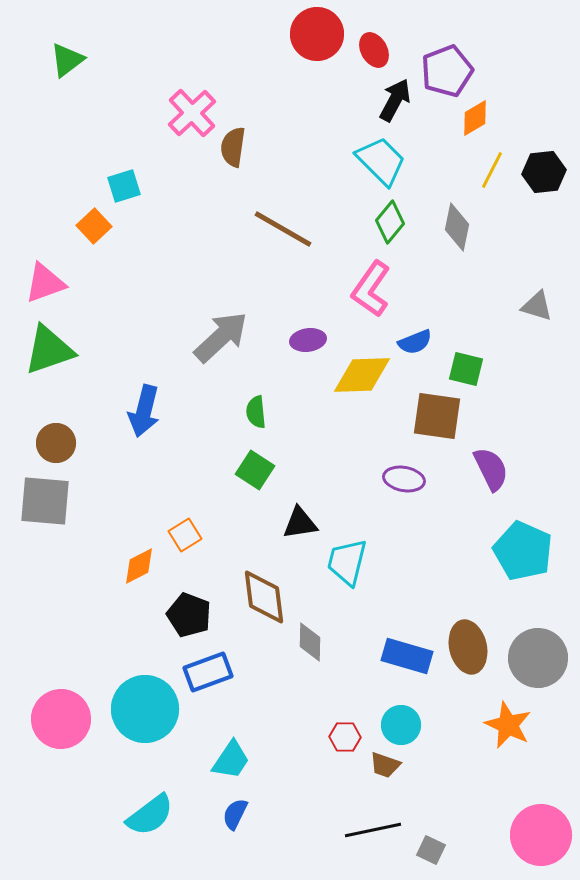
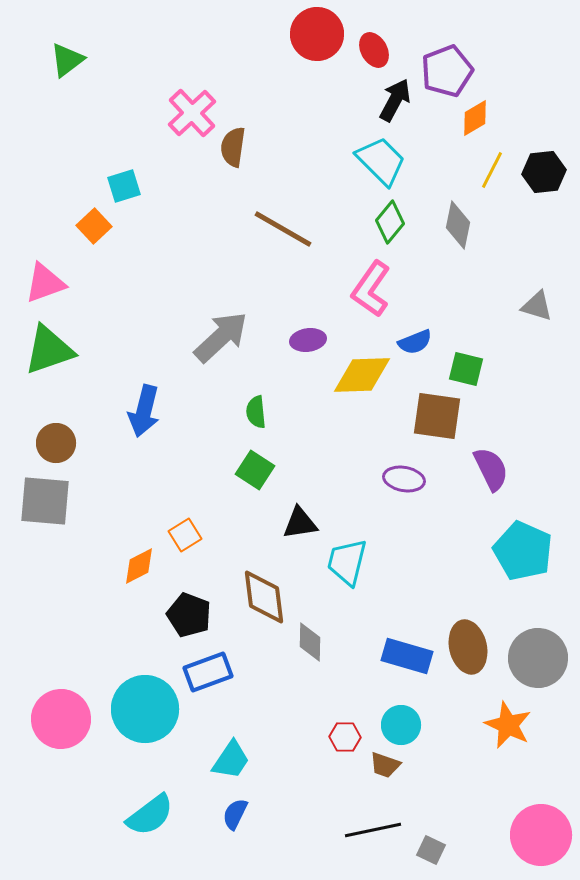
gray diamond at (457, 227): moved 1 px right, 2 px up
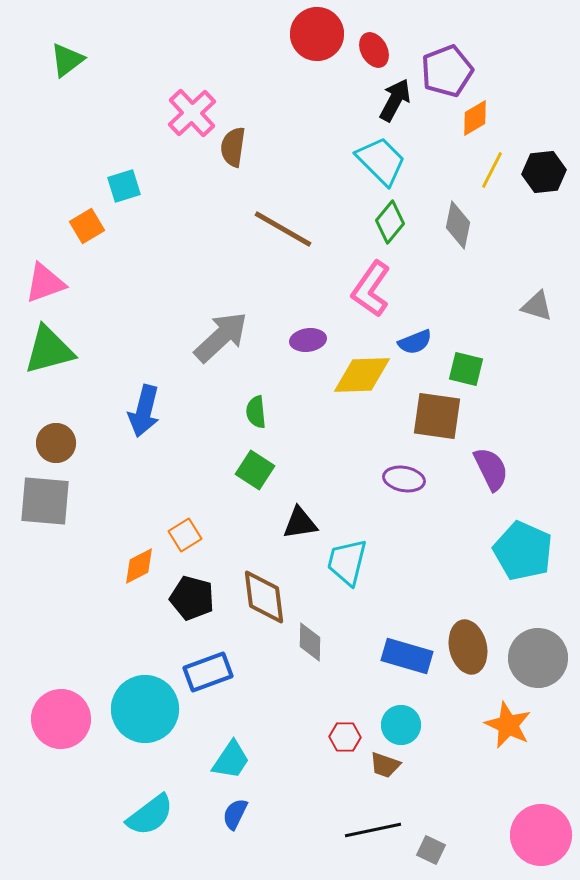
orange square at (94, 226): moved 7 px left; rotated 12 degrees clockwise
green triangle at (49, 350): rotated 4 degrees clockwise
black pentagon at (189, 615): moved 3 px right, 17 px up; rotated 6 degrees counterclockwise
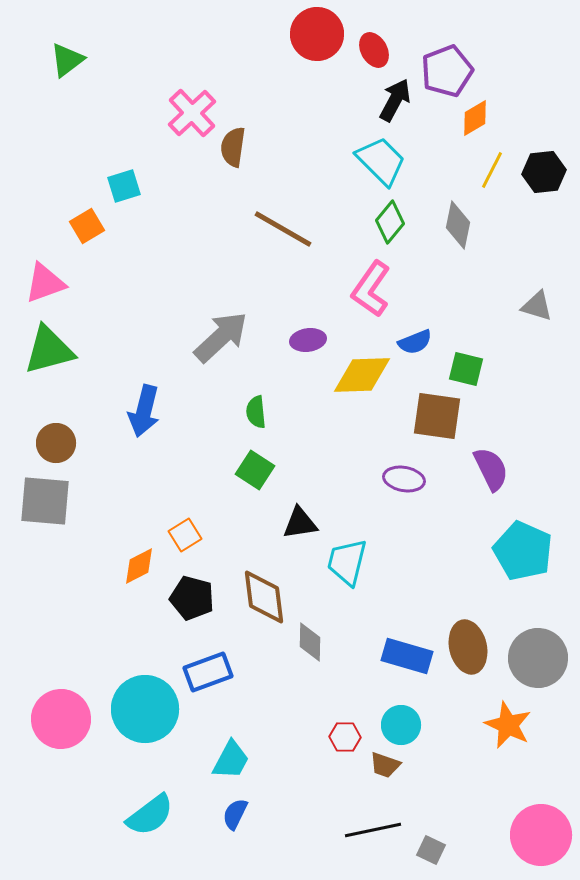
cyan trapezoid at (231, 760): rotated 6 degrees counterclockwise
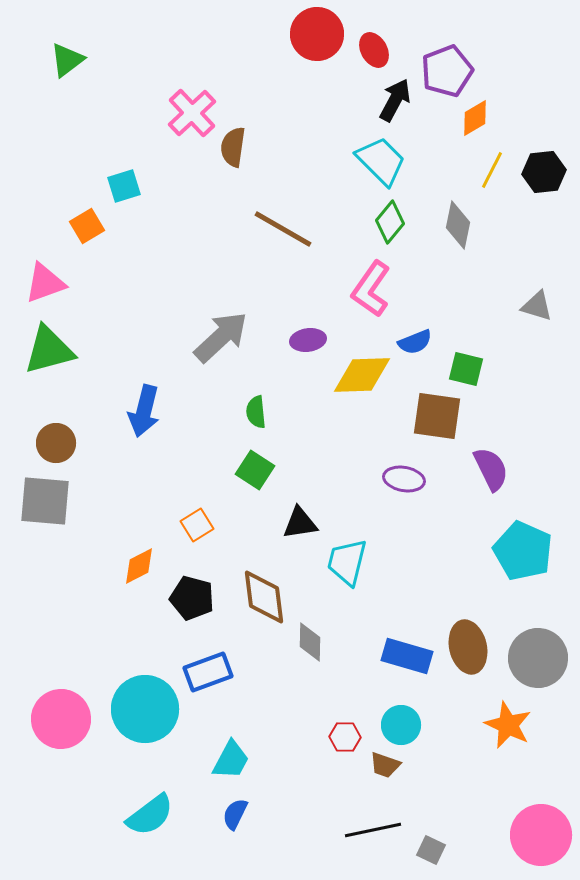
orange square at (185, 535): moved 12 px right, 10 px up
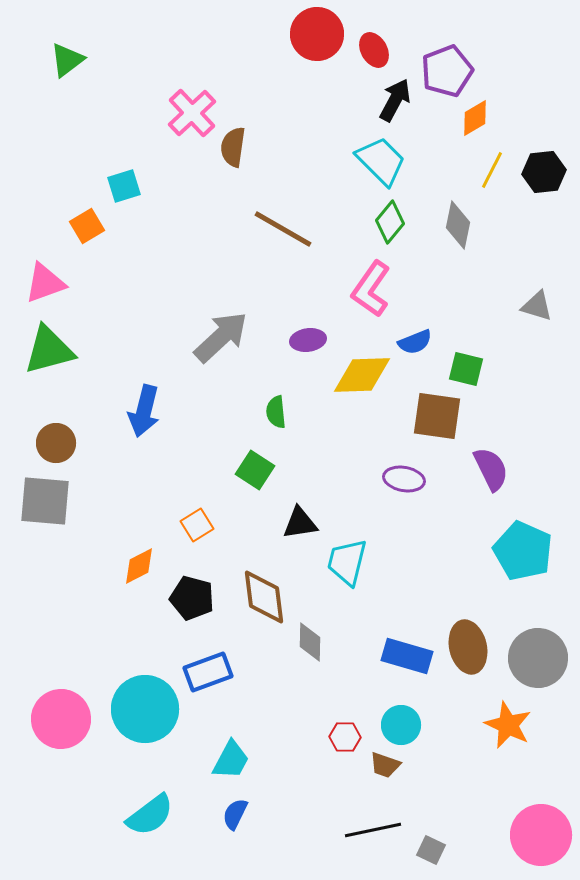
green semicircle at (256, 412): moved 20 px right
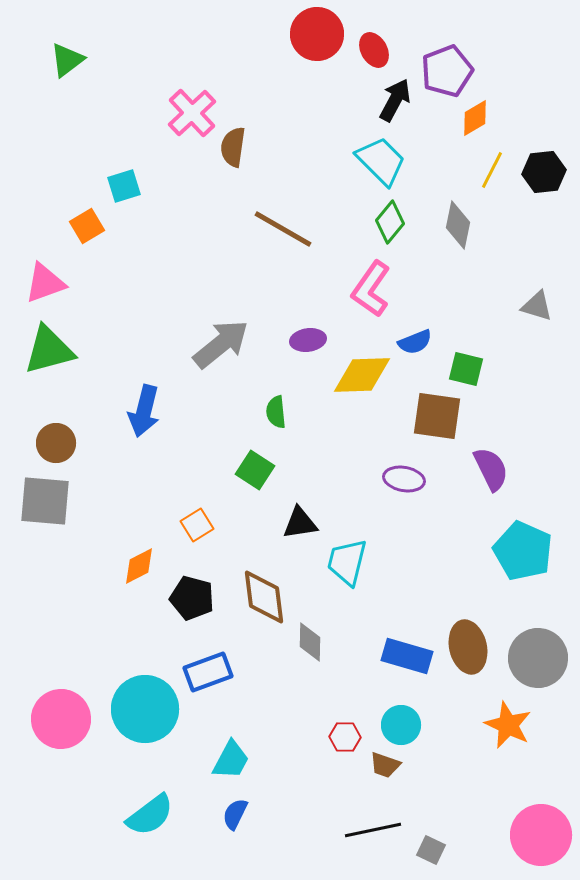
gray arrow at (221, 337): moved 7 px down; rotated 4 degrees clockwise
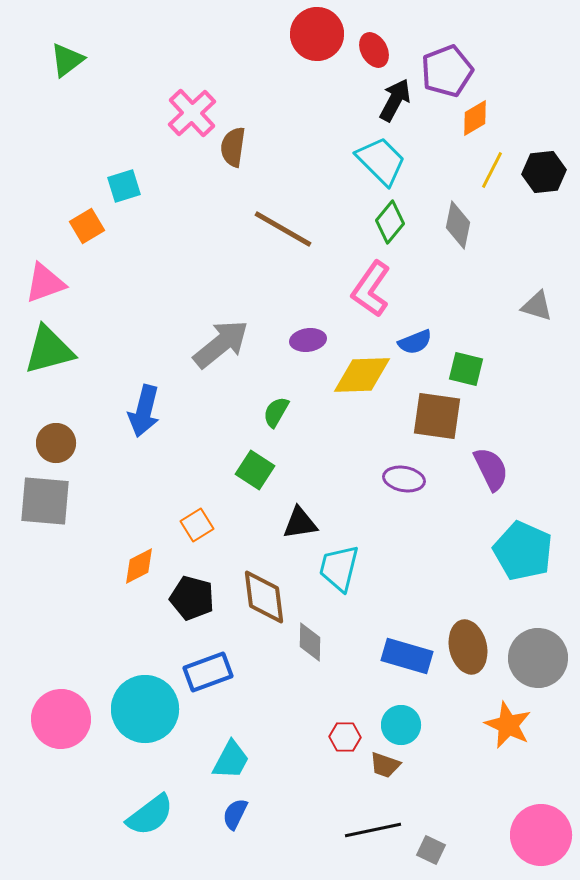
green semicircle at (276, 412): rotated 36 degrees clockwise
cyan trapezoid at (347, 562): moved 8 px left, 6 px down
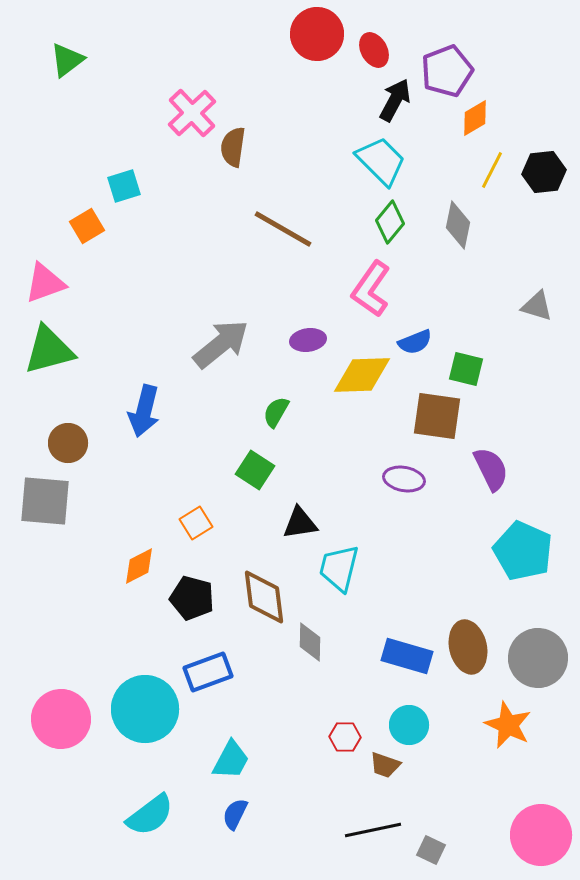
brown circle at (56, 443): moved 12 px right
orange square at (197, 525): moved 1 px left, 2 px up
cyan circle at (401, 725): moved 8 px right
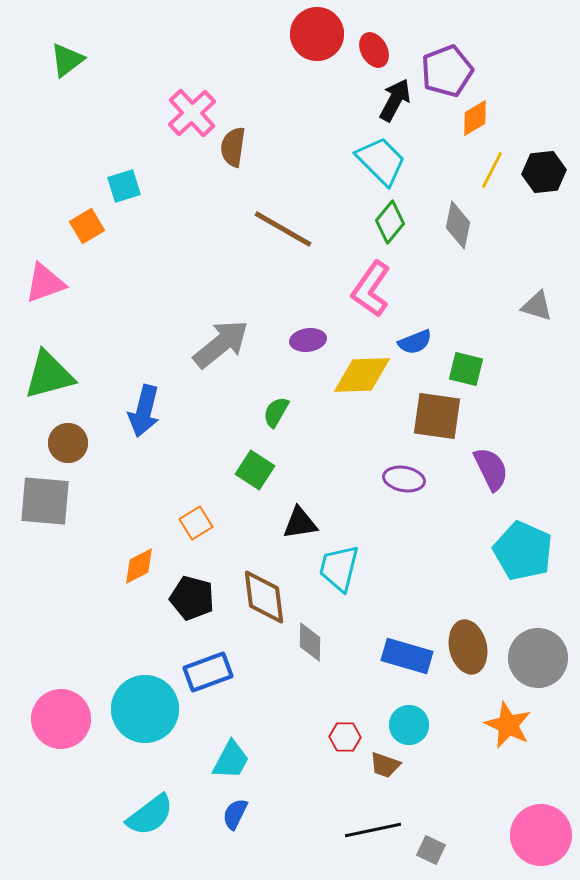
green triangle at (49, 350): moved 25 px down
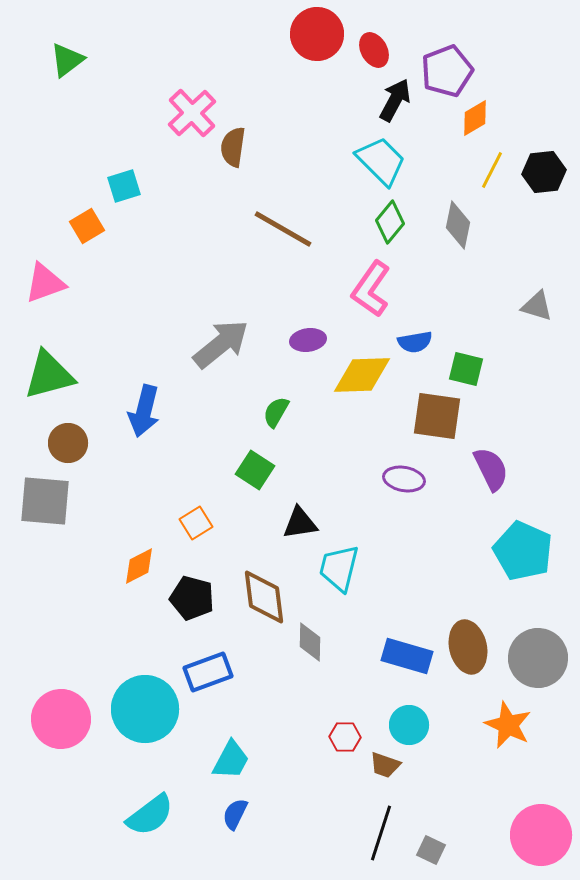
blue semicircle at (415, 342): rotated 12 degrees clockwise
black line at (373, 830): moved 8 px right, 3 px down; rotated 60 degrees counterclockwise
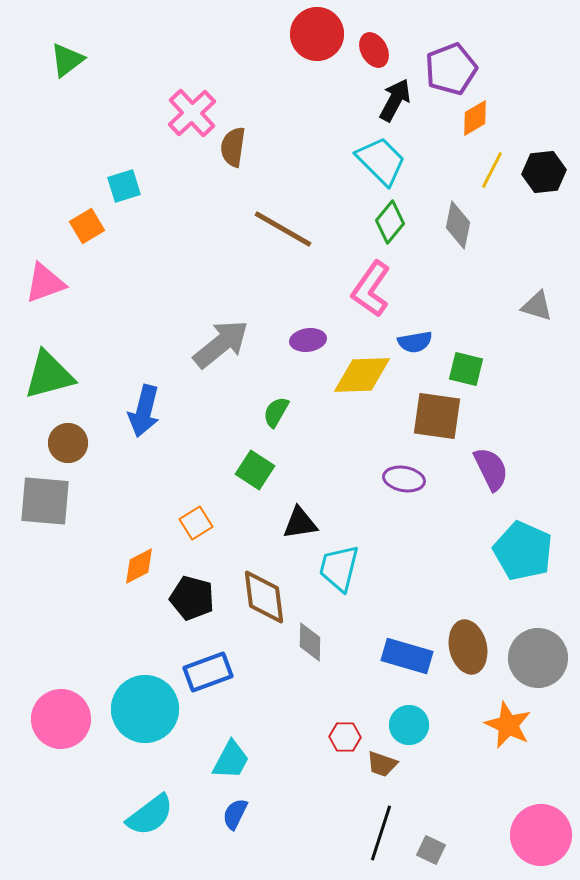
purple pentagon at (447, 71): moved 4 px right, 2 px up
brown trapezoid at (385, 765): moved 3 px left, 1 px up
